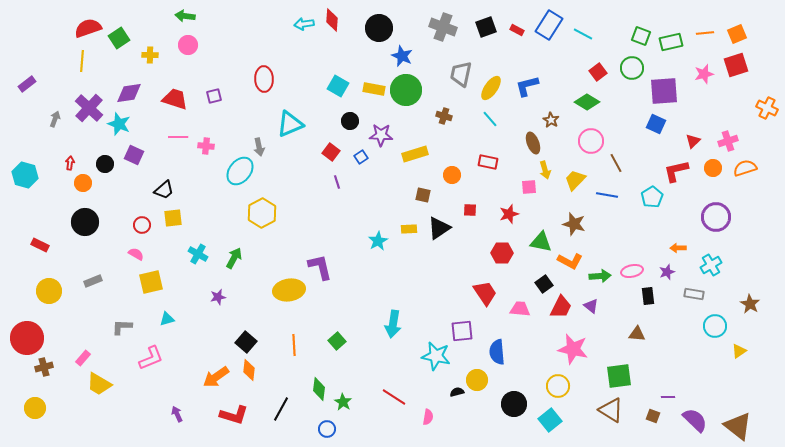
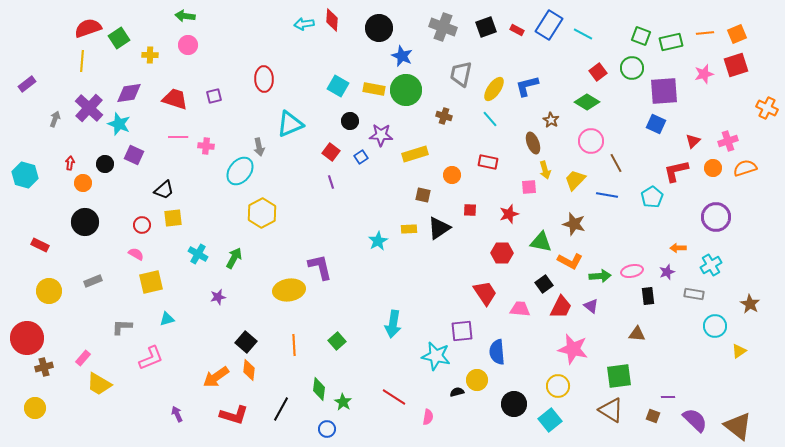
yellow ellipse at (491, 88): moved 3 px right, 1 px down
purple line at (337, 182): moved 6 px left
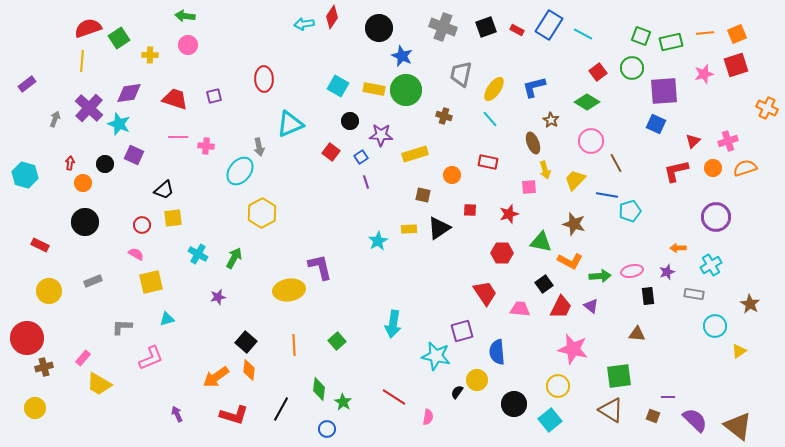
red diamond at (332, 20): moved 3 px up; rotated 30 degrees clockwise
blue L-shape at (527, 86): moved 7 px right, 1 px down
purple line at (331, 182): moved 35 px right
cyan pentagon at (652, 197): moved 22 px left, 14 px down; rotated 15 degrees clockwise
purple square at (462, 331): rotated 10 degrees counterclockwise
black semicircle at (457, 392): rotated 40 degrees counterclockwise
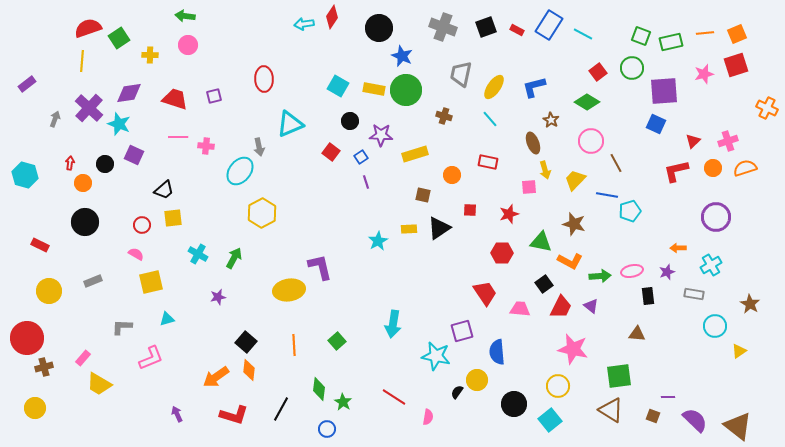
yellow ellipse at (494, 89): moved 2 px up
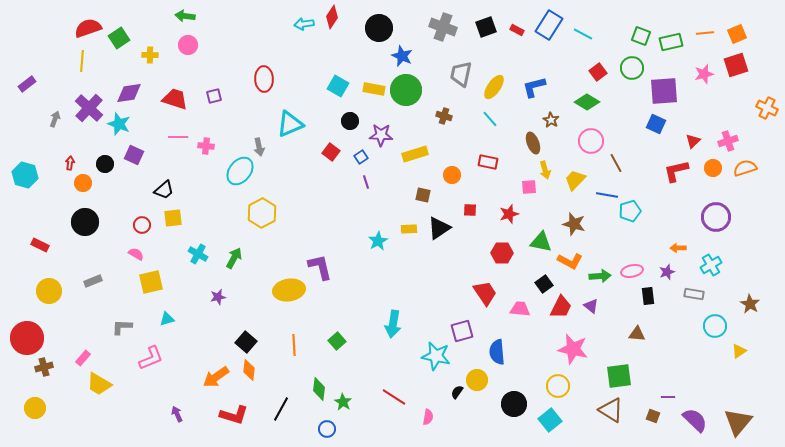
brown triangle at (738, 426): moved 4 px up; rotated 32 degrees clockwise
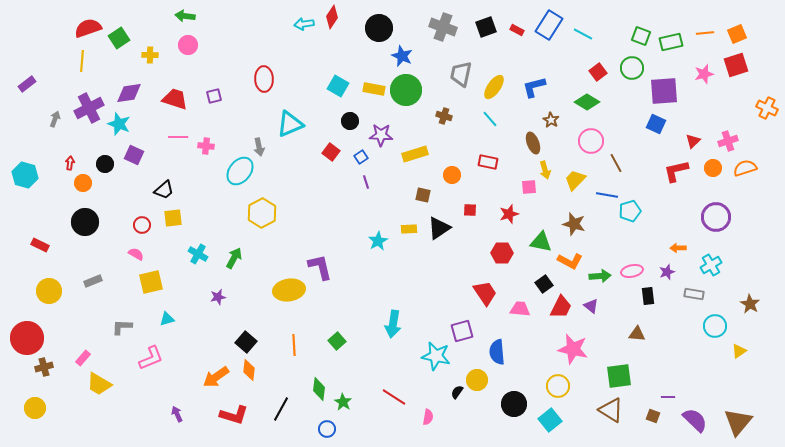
purple cross at (89, 108): rotated 20 degrees clockwise
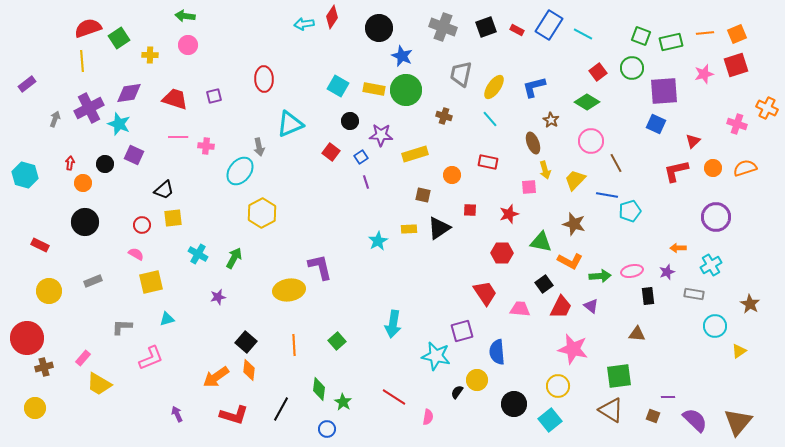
yellow line at (82, 61): rotated 10 degrees counterclockwise
pink cross at (728, 141): moved 9 px right, 17 px up; rotated 36 degrees clockwise
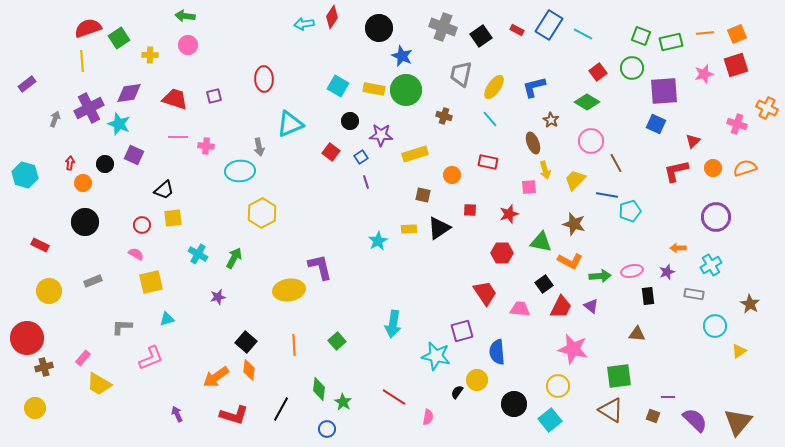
black square at (486, 27): moved 5 px left, 9 px down; rotated 15 degrees counterclockwise
cyan ellipse at (240, 171): rotated 48 degrees clockwise
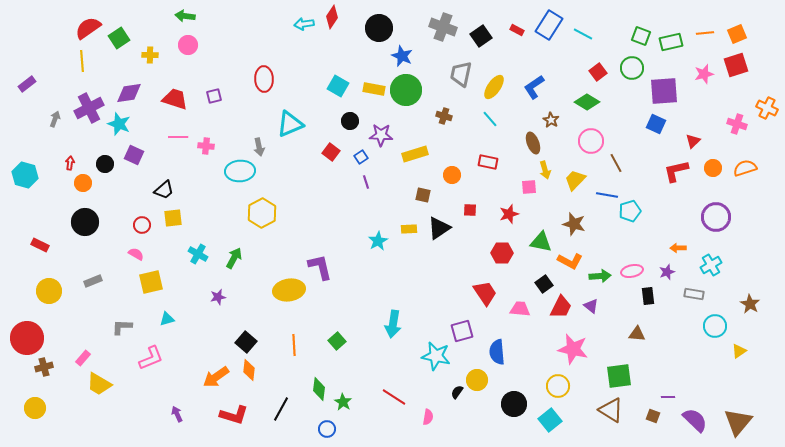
red semicircle at (88, 28): rotated 16 degrees counterclockwise
blue L-shape at (534, 87): rotated 20 degrees counterclockwise
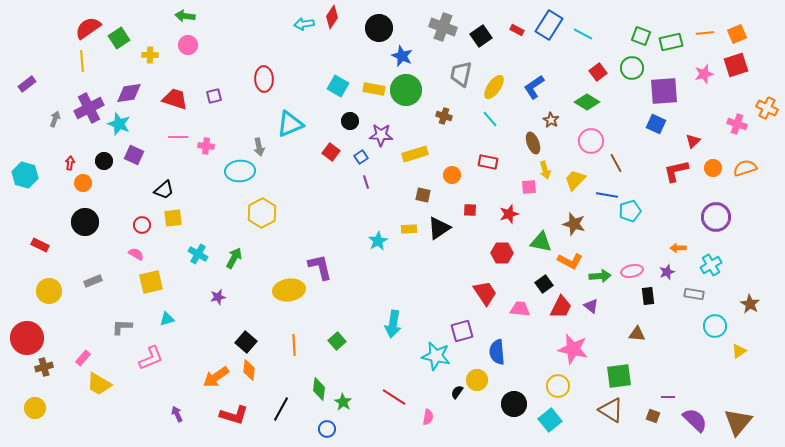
black circle at (105, 164): moved 1 px left, 3 px up
